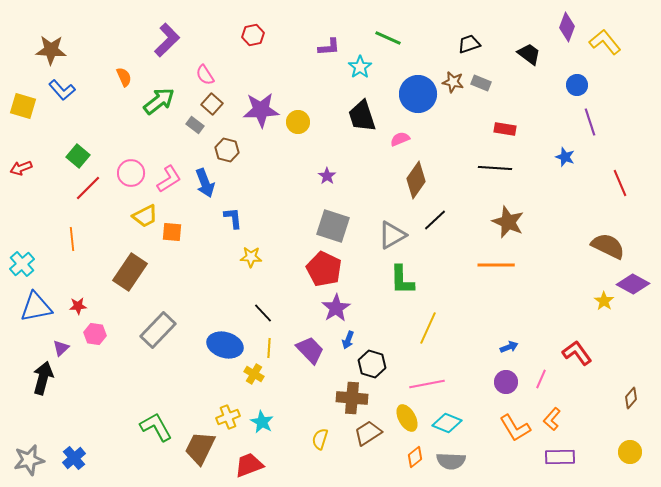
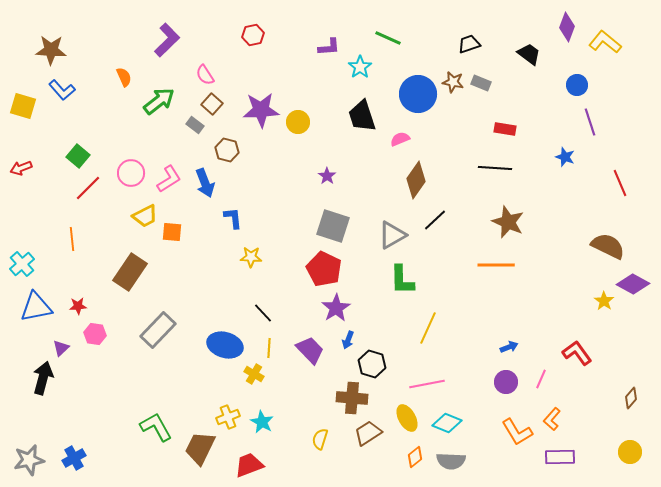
yellow L-shape at (605, 42): rotated 12 degrees counterclockwise
orange L-shape at (515, 428): moved 2 px right, 4 px down
blue cross at (74, 458): rotated 10 degrees clockwise
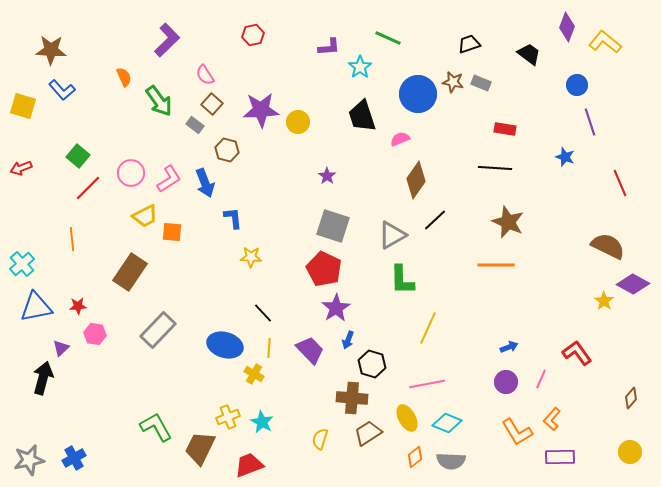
green arrow at (159, 101): rotated 92 degrees clockwise
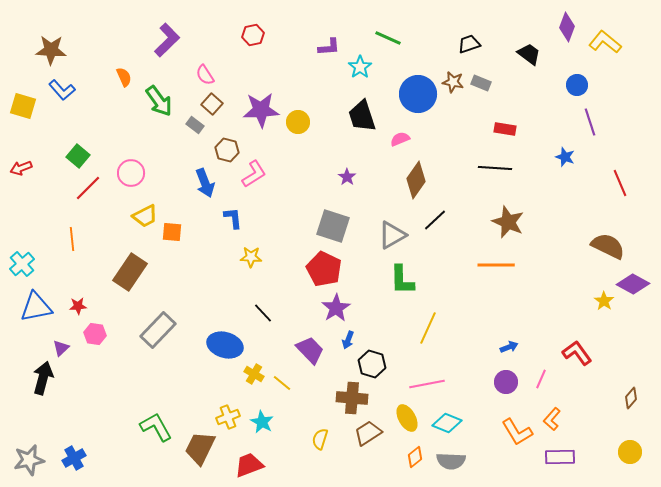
purple star at (327, 176): moved 20 px right, 1 px down
pink L-shape at (169, 179): moved 85 px right, 5 px up
yellow line at (269, 348): moved 13 px right, 35 px down; rotated 54 degrees counterclockwise
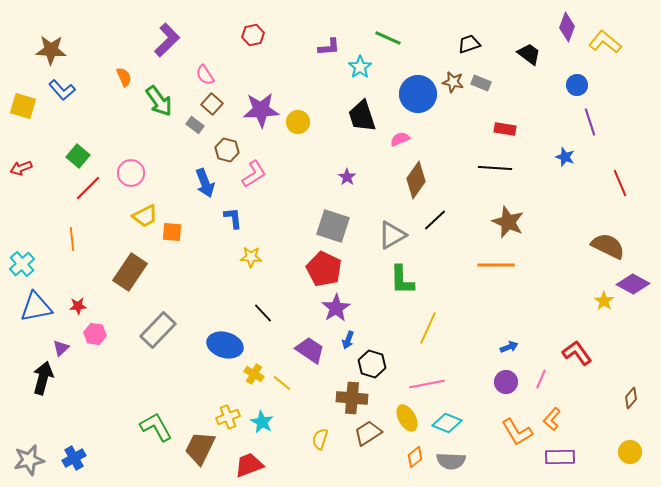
purple trapezoid at (310, 350): rotated 12 degrees counterclockwise
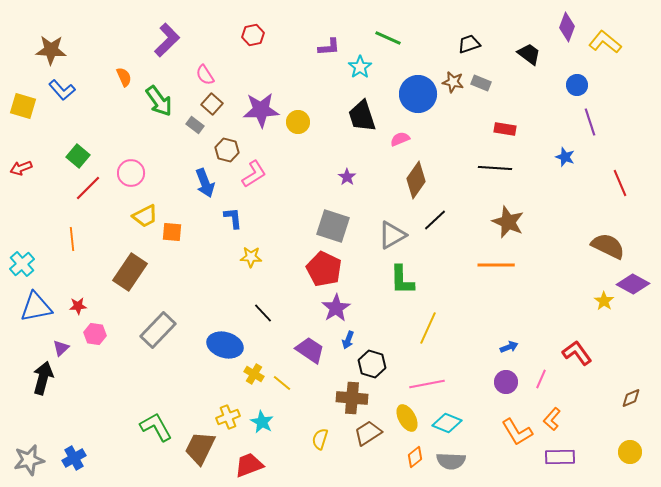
brown diamond at (631, 398): rotated 25 degrees clockwise
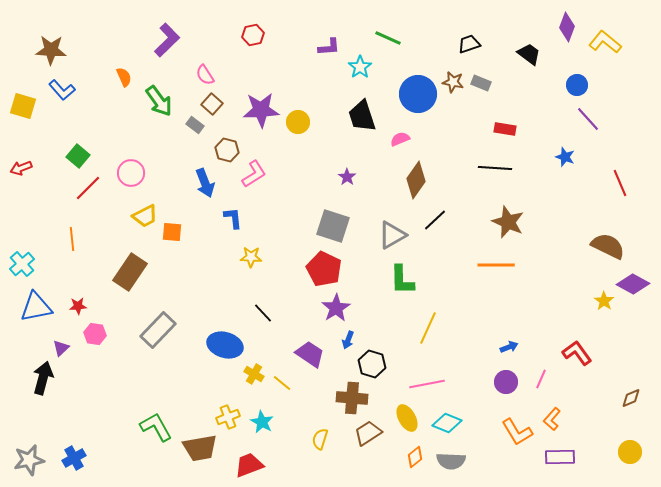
purple line at (590, 122): moved 2 px left, 3 px up; rotated 24 degrees counterclockwise
purple trapezoid at (310, 350): moved 4 px down
brown trapezoid at (200, 448): rotated 126 degrees counterclockwise
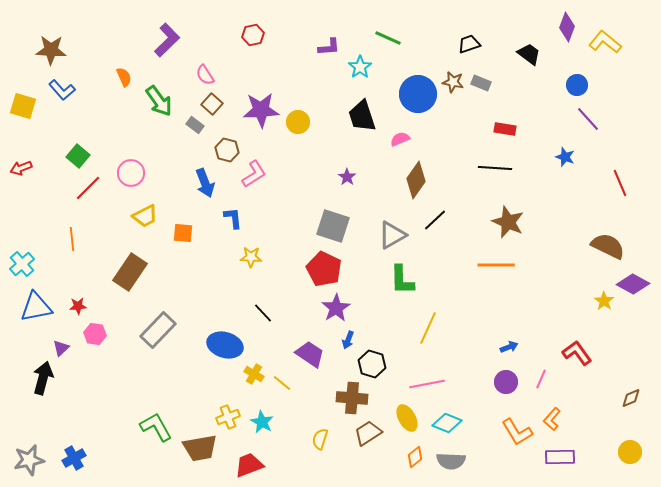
orange square at (172, 232): moved 11 px right, 1 px down
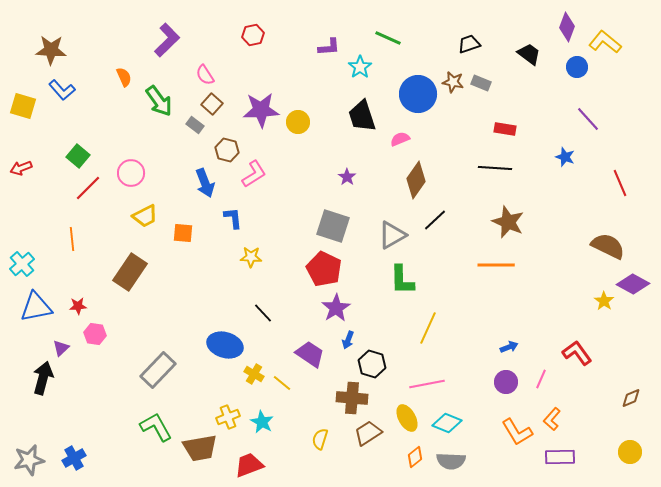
blue circle at (577, 85): moved 18 px up
gray rectangle at (158, 330): moved 40 px down
